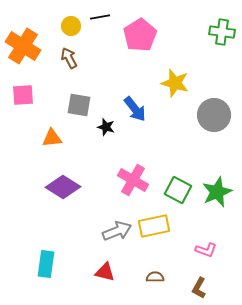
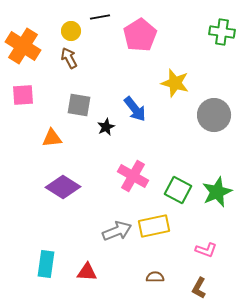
yellow circle: moved 5 px down
black star: rotated 30 degrees clockwise
pink cross: moved 4 px up
red triangle: moved 18 px left; rotated 10 degrees counterclockwise
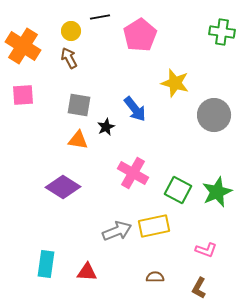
orange triangle: moved 26 px right, 2 px down; rotated 15 degrees clockwise
pink cross: moved 3 px up
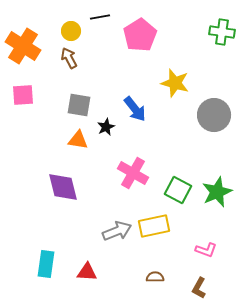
purple diamond: rotated 44 degrees clockwise
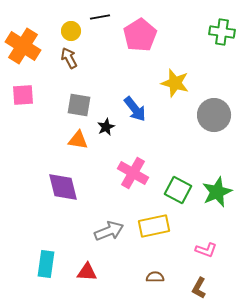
gray arrow: moved 8 px left
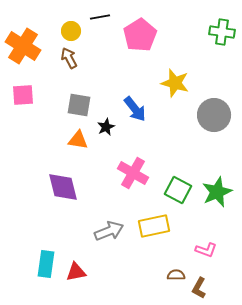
red triangle: moved 11 px left; rotated 15 degrees counterclockwise
brown semicircle: moved 21 px right, 2 px up
